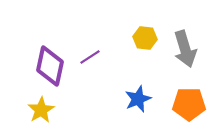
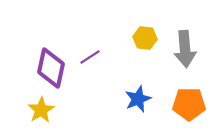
gray arrow: rotated 12 degrees clockwise
purple diamond: moved 1 px right, 2 px down
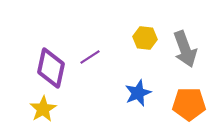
gray arrow: rotated 15 degrees counterclockwise
blue star: moved 6 px up
yellow star: moved 2 px right, 1 px up
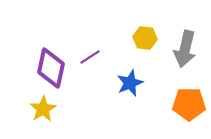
gray arrow: rotated 33 degrees clockwise
blue star: moved 8 px left, 10 px up
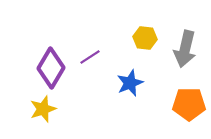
purple diamond: rotated 18 degrees clockwise
yellow star: rotated 12 degrees clockwise
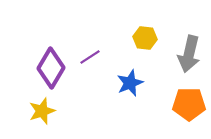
gray arrow: moved 4 px right, 5 px down
yellow star: moved 1 px left, 2 px down
